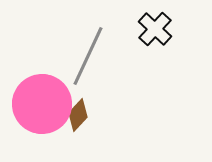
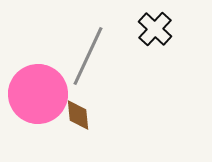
pink circle: moved 4 px left, 10 px up
brown diamond: rotated 48 degrees counterclockwise
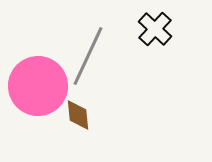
pink circle: moved 8 px up
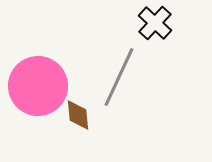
black cross: moved 6 px up
gray line: moved 31 px right, 21 px down
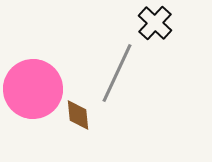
gray line: moved 2 px left, 4 px up
pink circle: moved 5 px left, 3 px down
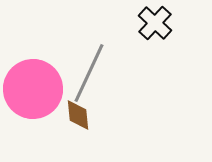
gray line: moved 28 px left
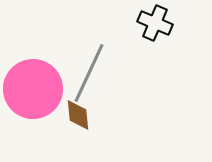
black cross: rotated 20 degrees counterclockwise
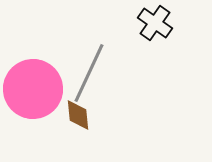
black cross: rotated 12 degrees clockwise
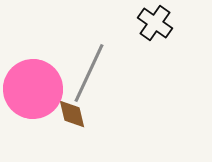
brown diamond: moved 6 px left, 1 px up; rotated 8 degrees counterclockwise
